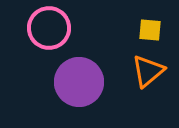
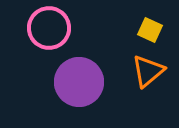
yellow square: rotated 20 degrees clockwise
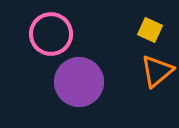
pink circle: moved 2 px right, 6 px down
orange triangle: moved 9 px right
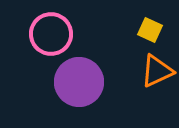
orange triangle: rotated 15 degrees clockwise
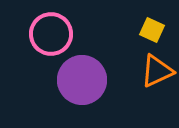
yellow square: moved 2 px right
purple circle: moved 3 px right, 2 px up
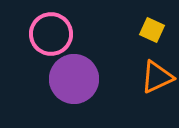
orange triangle: moved 6 px down
purple circle: moved 8 px left, 1 px up
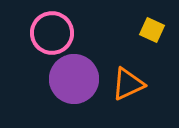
pink circle: moved 1 px right, 1 px up
orange triangle: moved 29 px left, 7 px down
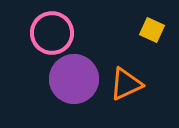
orange triangle: moved 2 px left
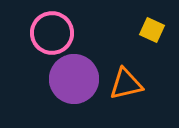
orange triangle: rotated 12 degrees clockwise
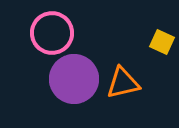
yellow square: moved 10 px right, 12 px down
orange triangle: moved 3 px left, 1 px up
